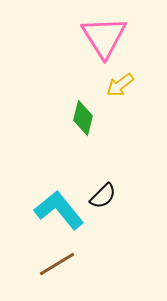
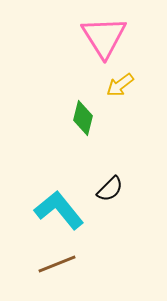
black semicircle: moved 7 px right, 7 px up
brown line: rotated 9 degrees clockwise
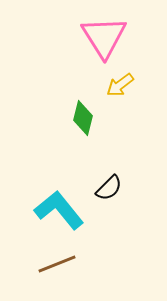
black semicircle: moved 1 px left, 1 px up
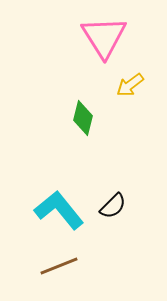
yellow arrow: moved 10 px right
black semicircle: moved 4 px right, 18 px down
brown line: moved 2 px right, 2 px down
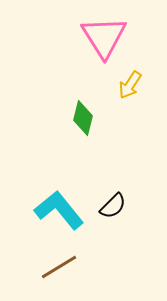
yellow arrow: rotated 20 degrees counterclockwise
brown line: moved 1 px down; rotated 9 degrees counterclockwise
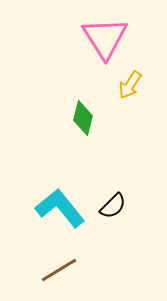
pink triangle: moved 1 px right, 1 px down
cyan L-shape: moved 1 px right, 2 px up
brown line: moved 3 px down
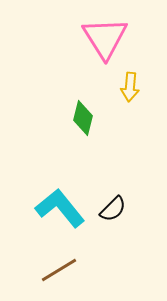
yellow arrow: moved 2 px down; rotated 28 degrees counterclockwise
black semicircle: moved 3 px down
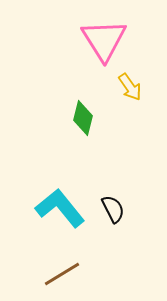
pink triangle: moved 1 px left, 2 px down
yellow arrow: rotated 40 degrees counterclockwise
black semicircle: rotated 72 degrees counterclockwise
brown line: moved 3 px right, 4 px down
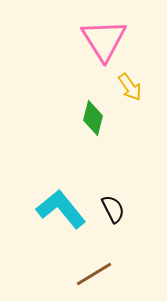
green diamond: moved 10 px right
cyan L-shape: moved 1 px right, 1 px down
brown line: moved 32 px right
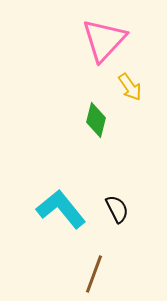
pink triangle: rotated 15 degrees clockwise
green diamond: moved 3 px right, 2 px down
black semicircle: moved 4 px right
brown line: rotated 39 degrees counterclockwise
